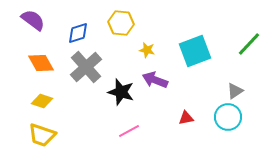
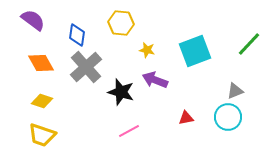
blue diamond: moved 1 px left, 2 px down; rotated 65 degrees counterclockwise
gray triangle: rotated 12 degrees clockwise
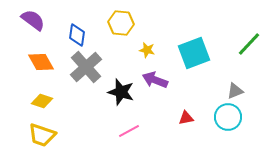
cyan square: moved 1 px left, 2 px down
orange diamond: moved 1 px up
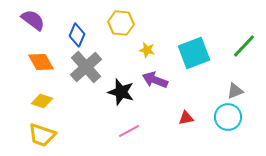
blue diamond: rotated 15 degrees clockwise
green line: moved 5 px left, 2 px down
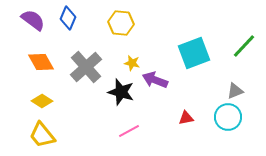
blue diamond: moved 9 px left, 17 px up
yellow star: moved 15 px left, 13 px down
yellow diamond: rotated 15 degrees clockwise
yellow trapezoid: rotated 32 degrees clockwise
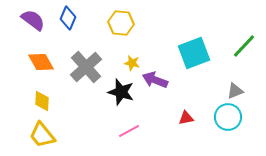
yellow diamond: rotated 60 degrees clockwise
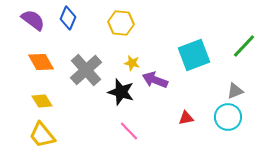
cyan square: moved 2 px down
gray cross: moved 3 px down
yellow diamond: rotated 35 degrees counterclockwise
pink line: rotated 75 degrees clockwise
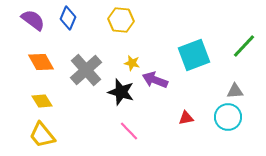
yellow hexagon: moved 3 px up
gray triangle: rotated 18 degrees clockwise
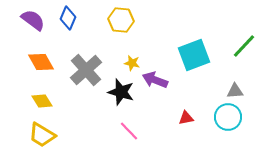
yellow trapezoid: rotated 20 degrees counterclockwise
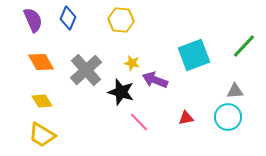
purple semicircle: rotated 30 degrees clockwise
pink line: moved 10 px right, 9 px up
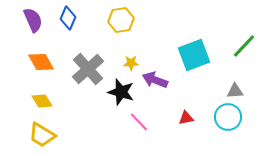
yellow hexagon: rotated 15 degrees counterclockwise
yellow star: moved 1 px left; rotated 14 degrees counterclockwise
gray cross: moved 2 px right, 1 px up
